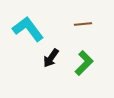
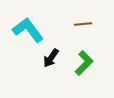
cyan L-shape: moved 1 px down
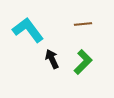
black arrow: moved 1 px right, 1 px down; rotated 120 degrees clockwise
green L-shape: moved 1 px left, 1 px up
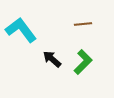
cyan L-shape: moved 7 px left
black arrow: rotated 24 degrees counterclockwise
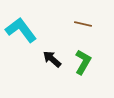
brown line: rotated 18 degrees clockwise
green L-shape: rotated 15 degrees counterclockwise
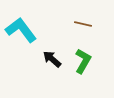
green L-shape: moved 1 px up
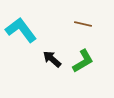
green L-shape: rotated 30 degrees clockwise
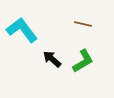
cyan L-shape: moved 1 px right
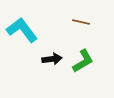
brown line: moved 2 px left, 2 px up
black arrow: rotated 132 degrees clockwise
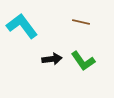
cyan L-shape: moved 4 px up
green L-shape: rotated 85 degrees clockwise
